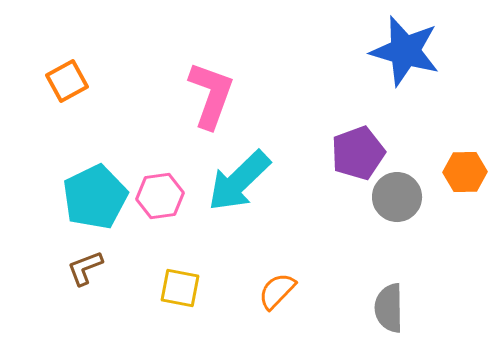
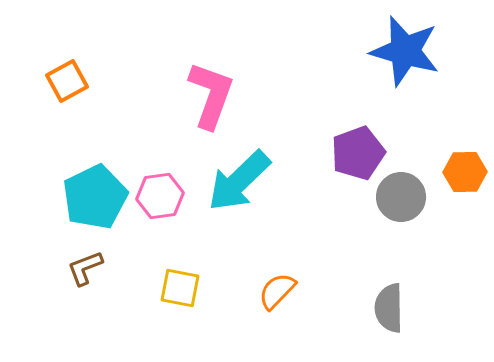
gray circle: moved 4 px right
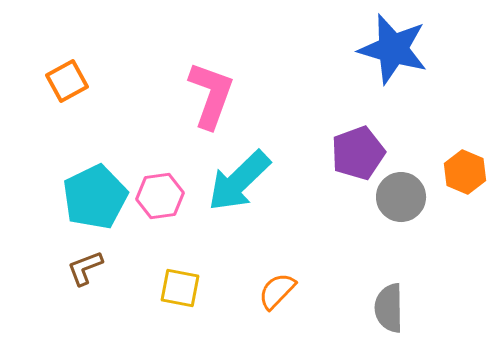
blue star: moved 12 px left, 2 px up
orange hexagon: rotated 24 degrees clockwise
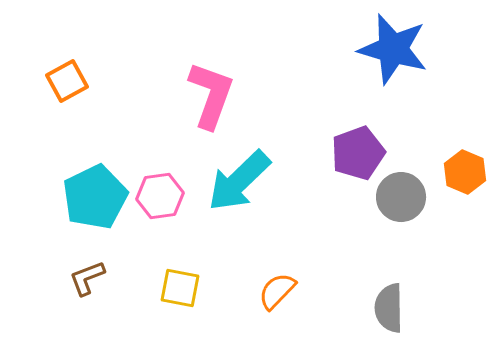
brown L-shape: moved 2 px right, 10 px down
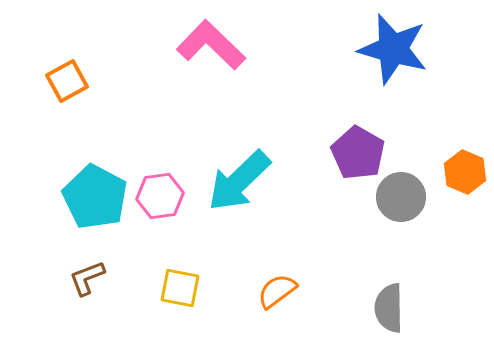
pink L-shape: moved 50 px up; rotated 66 degrees counterclockwise
purple pentagon: rotated 22 degrees counterclockwise
cyan pentagon: rotated 18 degrees counterclockwise
orange semicircle: rotated 9 degrees clockwise
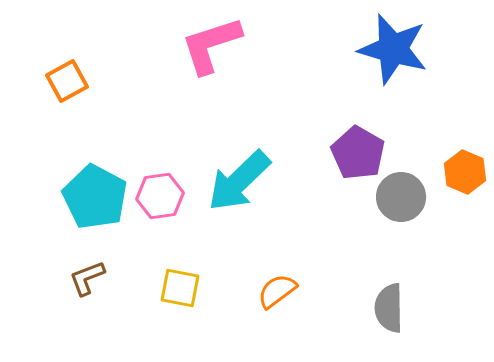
pink L-shape: rotated 62 degrees counterclockwise
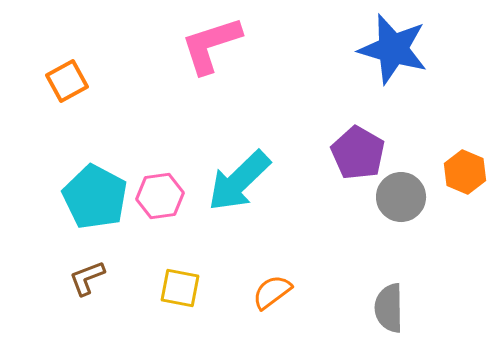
orange semicircle: moved 5 px left, 1 px down
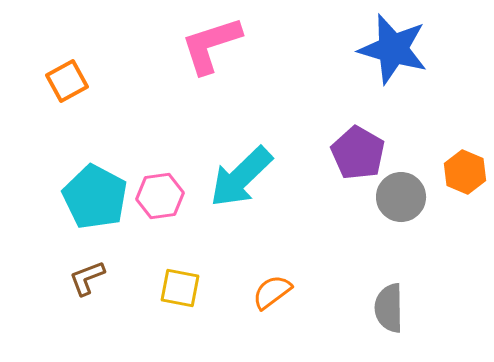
cyan arrow: moved 2 px right, 4 px up
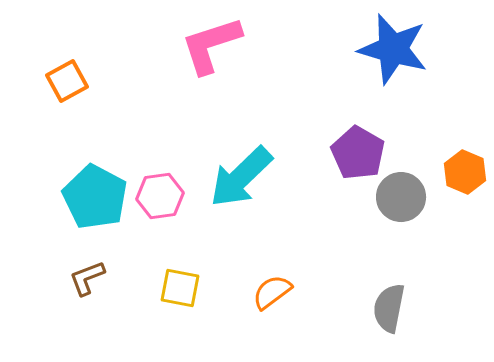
gray semicircle: rotated 12 degrees clockwise
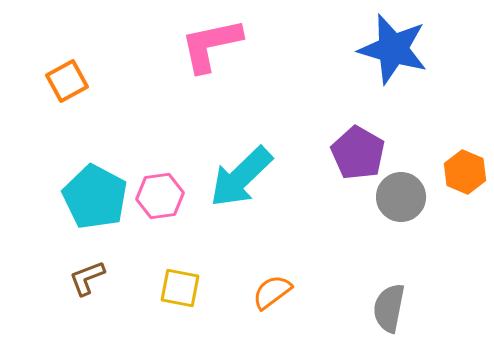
pink L-shape: rotated 6 degrees clockwise
